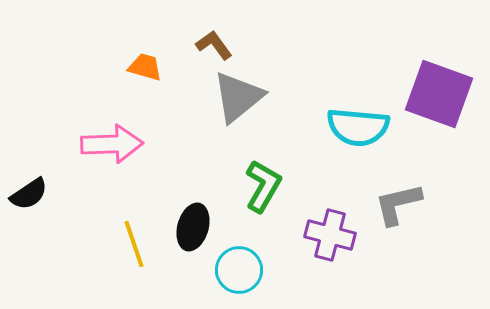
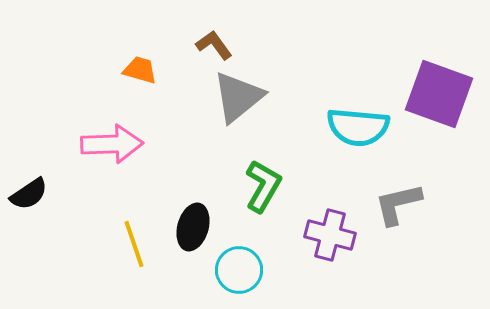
orange trapezoid: moved 5 px left, 3 px down
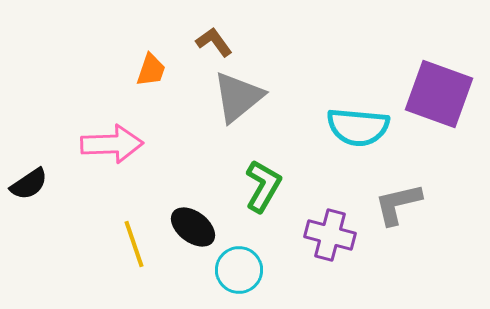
brown L-shape: moved 3 px up
orange trapezoid: moved 11 px right; rotated 93 degrees clockwise
black semicircle: moved 10 px up
black ellipse: rotated 69 degrees counterclockwise
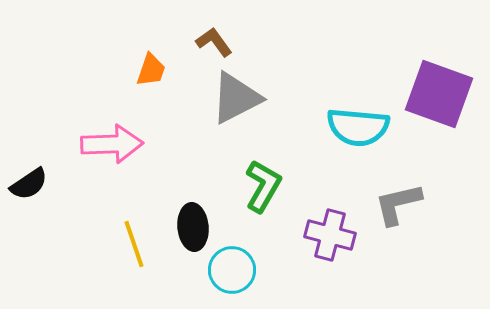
gray triangle: moved 2 px left, 1 px down; rotated 12 degrees clockwise
black ellipse: rotated 48 degrees clockwise
cyan circle: moved 7 px left
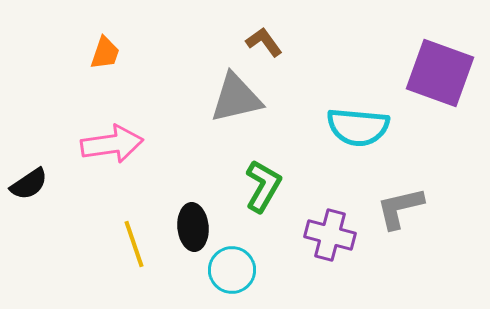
brown L-shape: moved 50 px right
orange trapezoid: moved 46 px left, 17 px up
purple square: moved 1 px right, 21 px up
gray triangle: rotated 14 degrees clockwise
pink arrow: rotated 6 degrees counterclockwise
gray L-shape: moved 2 px right, 4 px down
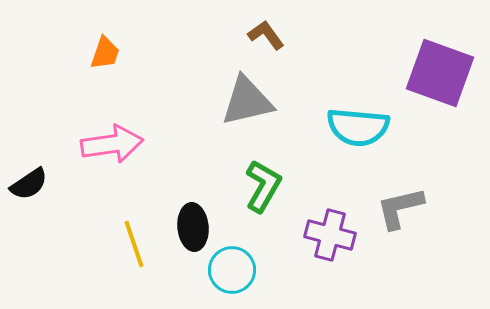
brown L-shape: moved 2 px right, 7 px up
gray triangle: moved 11 px right, 3 px down
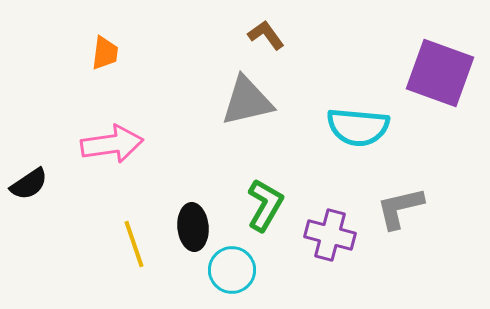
orange trapezoid: rotated 12 degrees counterclockwise
green L-shape: moved 2 px right, 19 px down
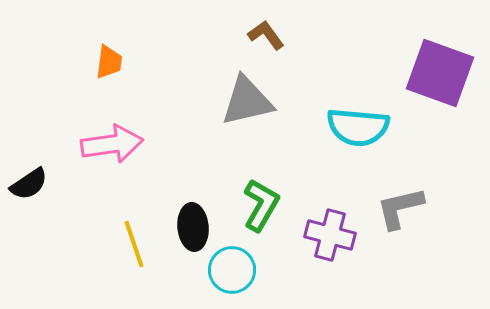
orange trapezoid: moved 4 px right, 9 px down
green L-shape: moved 4 px left
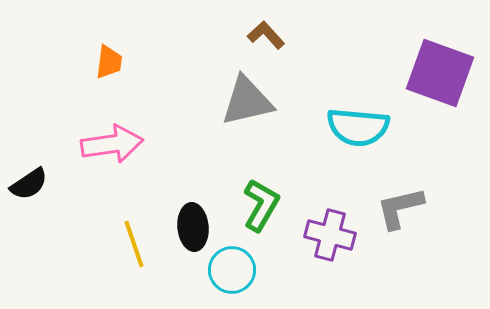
brown L-shape: rotated 6 degrees counterclockwise
